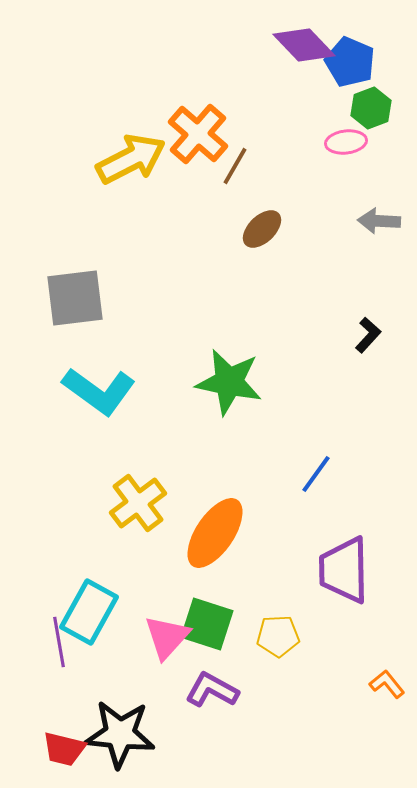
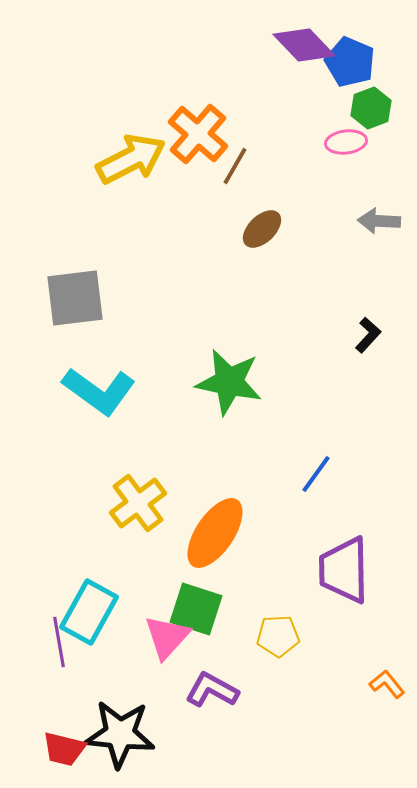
green square: moved 11 px left, 15 px up
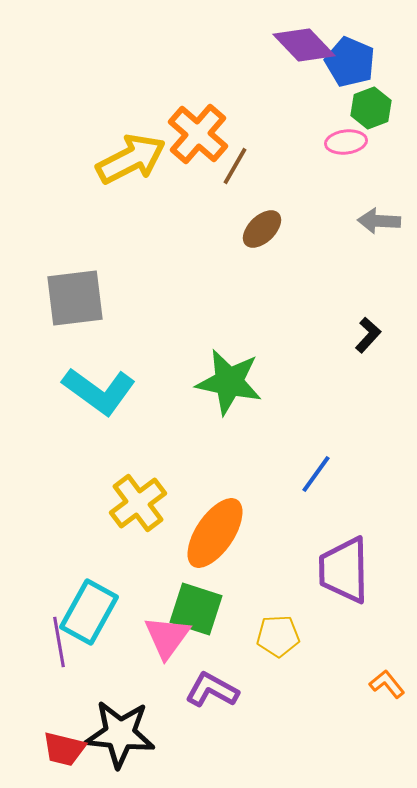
pink triangle: rotated 6 degrees counterclockwise
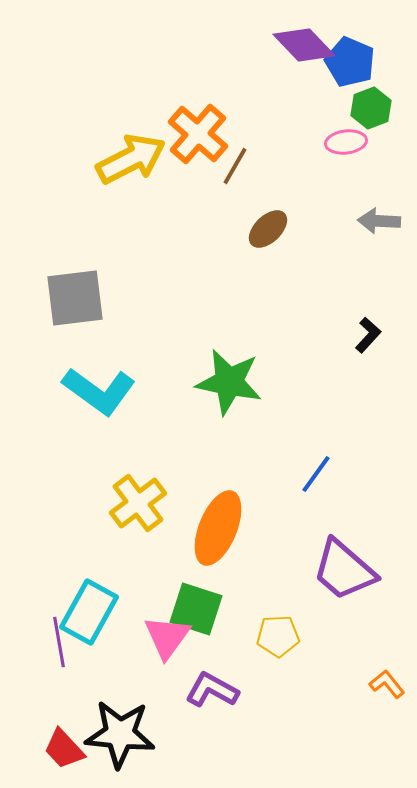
brown ellipse: moved 6 px right
orange ellipse: moved 3 px right, 5 px up; rotated 12 degrees counterclockwise
purple trapezoid: rotated 48 degrees counterclockwise
red trapezoid: rotated 33 degrees clockwise
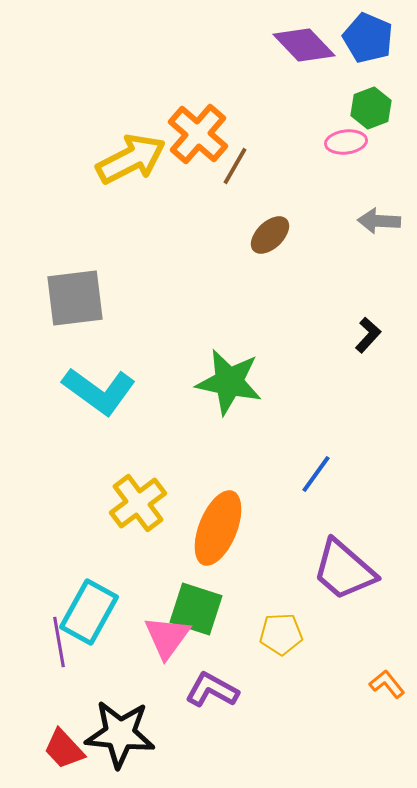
blue pentagon: moved 18 px right, 24 px up
brown ellipse: moved 2 px right, 6 px down
yellow pentagon: moved 3 px right, 2 px up
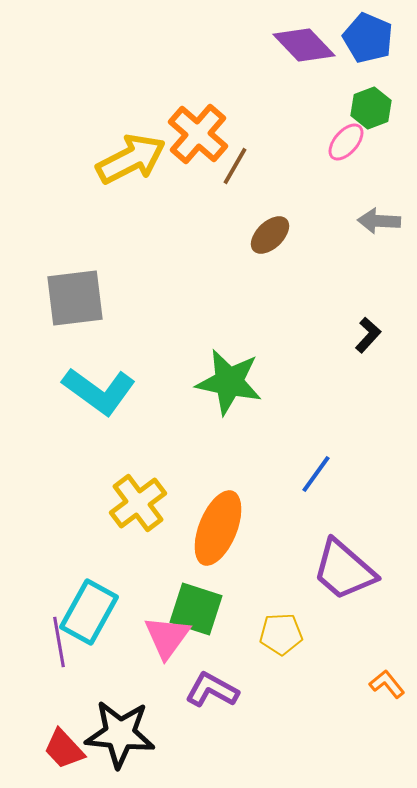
pink ellipse: rotated 42 degrees counterclockwise
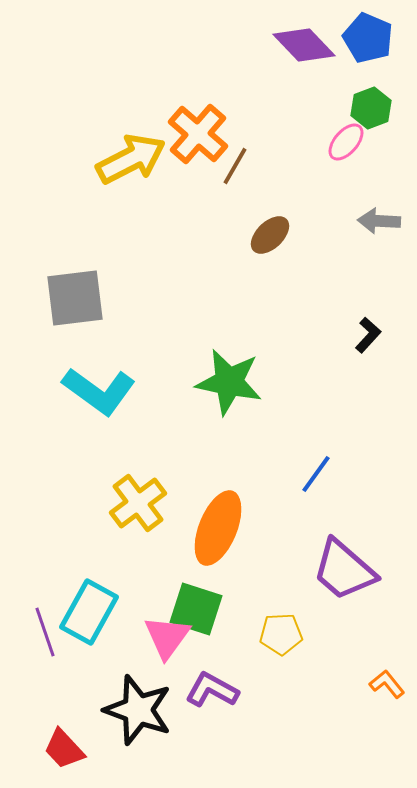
purple line: moved 14 px left, 10 px up; rotated 9 degrees counterclockwise
black star: moved 18 px right, 24 px up; rotated 14 degrees clockwise
